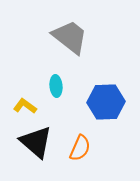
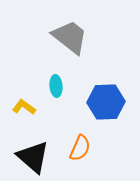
yellow L-shape: moved 1 px left, 1 px down
black triangle: moved 3 px left, 15 px down
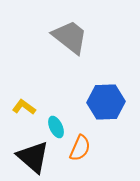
cyan ellipse: moved 41 px down; rotated 20 degrees counterclockwise
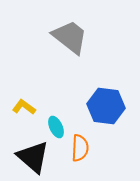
blue hexagon: moved 4 px down; rotated 9 degrees clockwise
orange semicircle: rotated 20 degrees counterclockwise
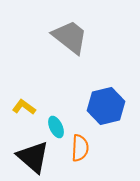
blue hexagon: rotated 21 degrees counterclockwise
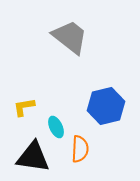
yellow L-shape: rotated 45 degrees counterclockwise
orange semicircle: moved 1 px down
black triangle: rotated 33 degrees counterclockwise
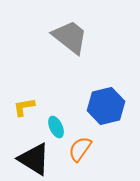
orange semicircle: rotated 148 degrees counterclockwise
black triangle: moved 1 px right, 2 px down; rotated 24 degrees clockwise
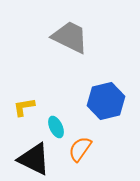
gray trapezoid: rotated 12 degrees counterclockwise
blue hexagon: moved 5 px up
black triangle: rotated 6 degrees counterclockwise
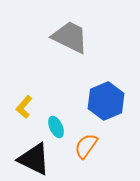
blue hexagon: rotated 9 degrees counterclockwise
yellow L-shape: rotated 40 degrees counterclockwise
orange semicircle: moved 6 px right, 3 px up
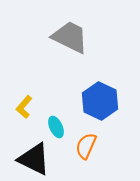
blue hexagon: moved 6 px left; rotated 12 degrees counterclockwise
orange semicircle: rotated 12 degrees counterclockwise
